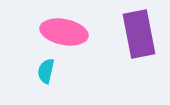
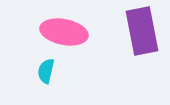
purple rectangle: moved 3 px right, 3 px up
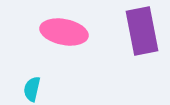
cyan semicircle: moved 14 px left, 18 px down
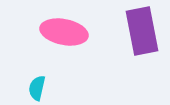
cyan semicircle: moved 5 px right, 1 px up
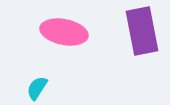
cyan semicircle: rotated 20 degrees clockwise
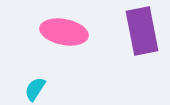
cyan semicircle: moved 2 px left, 1 px down
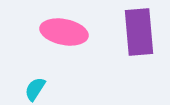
purple rectangle: moved 3 px left, 1 px down; rotated 6 degrees clockwise
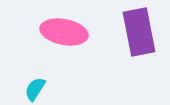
purple rectangle: rotated 6 degrees counterclockwise
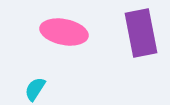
purple rectangle: moved 2 px right, 1 px down
